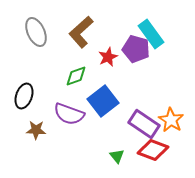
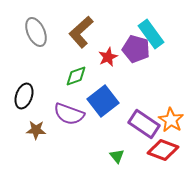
red diamond: moved 10 px right
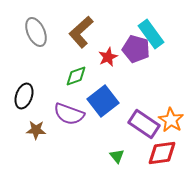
red diamond: moved 1 px left, 3 px down; rotated 28 degrees counterclockwise
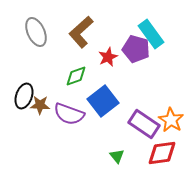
brown star: moved 4 px right, 25 px up
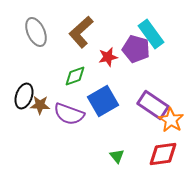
red star: rotated 12 degrees clockwise
green diamond: moved 1 px left
blue square: rotated 8 degrees clockwise
purple rectangle: moved 9 px right, 19 px up
red diamond: moved 1 px right, 1 px down
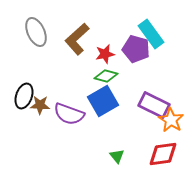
brown L-shape: moved 4 px left, 7 px down
red star: moved 3 px left, 3 px up
green diamond: moved 31 px right; rotated 35 degrees clockwise
purple rectangle: moved 1 px right; rotated 8 degrees counterclockwise
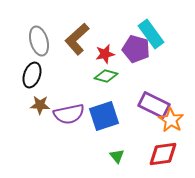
gray ellipse: moved 3 px right, 9 px down; rotated 8 degrees clockwise
black ellipse: moved 8 px right, 21 px up
blue square: moved 1 px right, 15 px down; rotated 12 degrees clockwise
purple semicircle: rotated 32 degrees counterclockwise
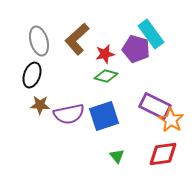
purple rectangle: moved 1 px right, 1 px down
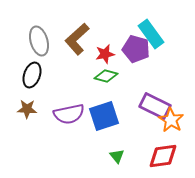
brown star: moved 13 px left, 4 px down
red diamond: moved 2 px down
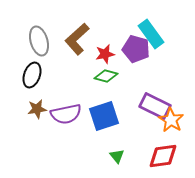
brown star: moved 10 px right; rotated 12 degrees counterclockwise
purple semicircle: moved 3 px left
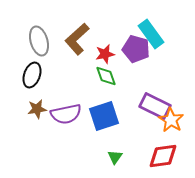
green diamond: rotated 55 degrees clockwise
green triangle: moved 2 px left, 1 px down; rotated 14 degrees clockwise
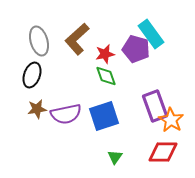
purple rectangle: rotated 44 degrees clockwise
red diamond: moved 4 px up; rotated 8 degrees clockwise
